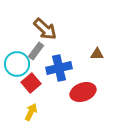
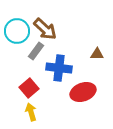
cyan circle: moved 33 px up
blue cross: rotated 20 degrees clockwise
red square: moved 2 px left, 5 px down
yellow arrow: rotated 42 degrees counterclockwise
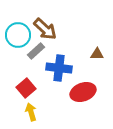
cyan circle: moved 1 px right, 4 px down
gray rectangle: rotated 12 degrees clockwise
red square: moved 3 px left
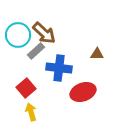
brown arrow: moved 1 px left, 4 px down
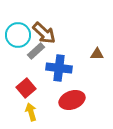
red ellipse: moved 11 px left, 8 px down
